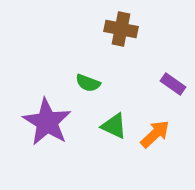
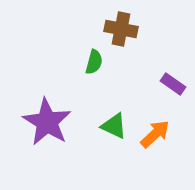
green semicircle: moved 6 px right, 21 px up; rotated 95 degrees counterclockwise
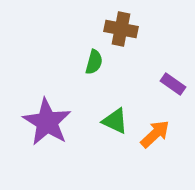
green triangle: moved 1 px right, 5 px up
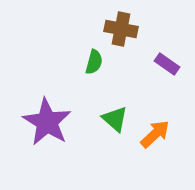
purple rectangle: moved 6 px left, 20 px up
green triangle: moved 2 px up; rotated 16 degrees clockwise
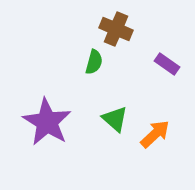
brown cross: moved 5 px left; rotated 12 degrees clockwise
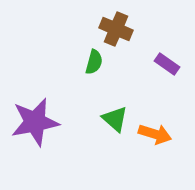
purple star: moved 12 px left; rotated 30 degrees clockwise
orange arrow: rotated 60 degrees clockwise
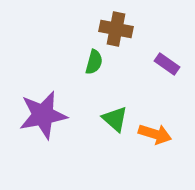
brown cross: rotated 12 degrees counterclockwise
purple star: moved 8 px right, 7 px up
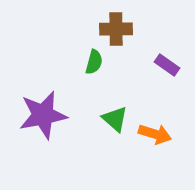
brown cross: rotated 12 degrees counterclockwise
purple rectangle: moved 1 px down
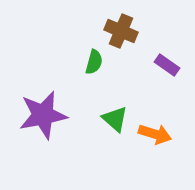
brown cross: moved 5 px right, 2 px down; rotated 24 degrees clockwise
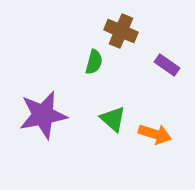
green triangle: moved 2 px left
